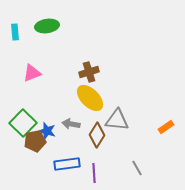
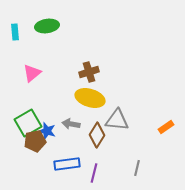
pink triangle: rotated 18 degrees counterclockwise
yellow ellipse: rotated 28 degrees counterclockwise
green square: moved 5 px right; rotated 16 degrees clockwise
gray line: rotated 42 degrees clockwise
purple line: rotated 18 degrees clockwise
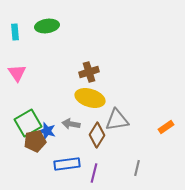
pink triangle: moved 15 px left; rotated 24 degrees counterclockwise
gray triangle: rotated 15 degrees counterclockwise
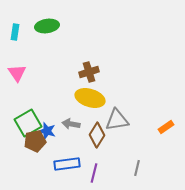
cyan rectangle: rotated 14 degrees clockwise
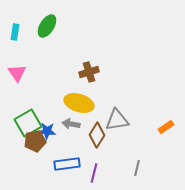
green ellipse: rotated 50 degrees counterclockwise
yellow ellipse: moved 11 px left, 5 px down
blue star: rotated 12 degrees counterclockwise
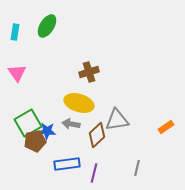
brown diamond: rotated 15 degrees clockwise
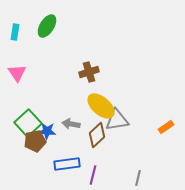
yellow ellipse: moved 22 px right, 3 px down; rotated 24 degrees clockwise
green square: rotated 12 degrees counterclockwise
gray line: moved 1 px right, 10 px down
purple line: moved 1 px left, 2 px down
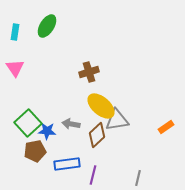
pink triangle: moved 2 px left, 5 px up
brown pentagon: moved 10 px down
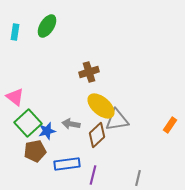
pink triangle: moved 29 px down; rotated 18 degrees counterclockwise
orange rectangle: moved 4 px right, 2 px up; rotated 21 degrees counterclockwise
blue star: rotated 18 degrees counterclockwise
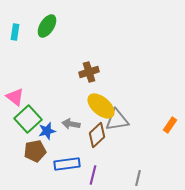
green square: moved 4 px up
